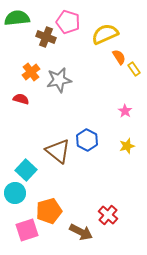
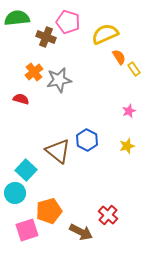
orange cross: moved 3 px right
pink star: moved 4 px right; rotated 16 degrees clockwise
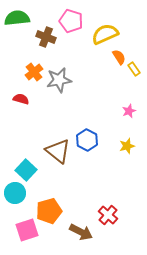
pink pentagon: moved 3 px right, 1 px up
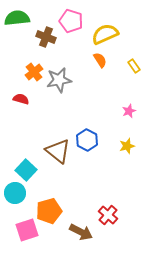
orange semicircle: moved 19 px left, 3 px down
yellow rectangle: moved 3 px up
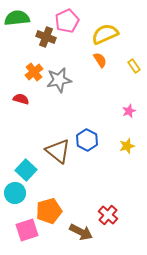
pink pentagon: moved 4 px left; rotated 30 degrees clockwise
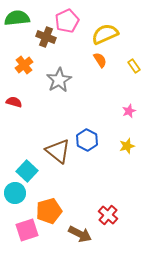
orange cross: moved 10 px left, 7 px up
gray star: rotated 20 degrees counterclockwise
red semicircle: moved 7 px left, 3 px down
cyan square: moved 1 px right, 1 px down
brown arrow: moved 1 px left, 2 px down
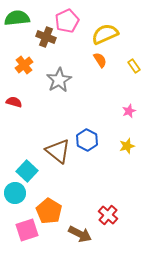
orange pentagon: rotated 25 degrees counterclockwise
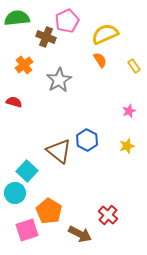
brown triangle: moved 1 px right
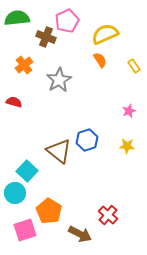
blue hexagon: rotated 15 degrees clockwise
yellow star: rotated 21 degrees clockwise
pink square: moved 2 px left
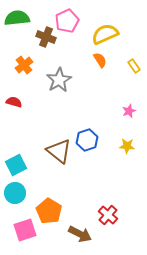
cyan square: moved 11 px left, 6 px up; rotated 20 degrees clockwise
